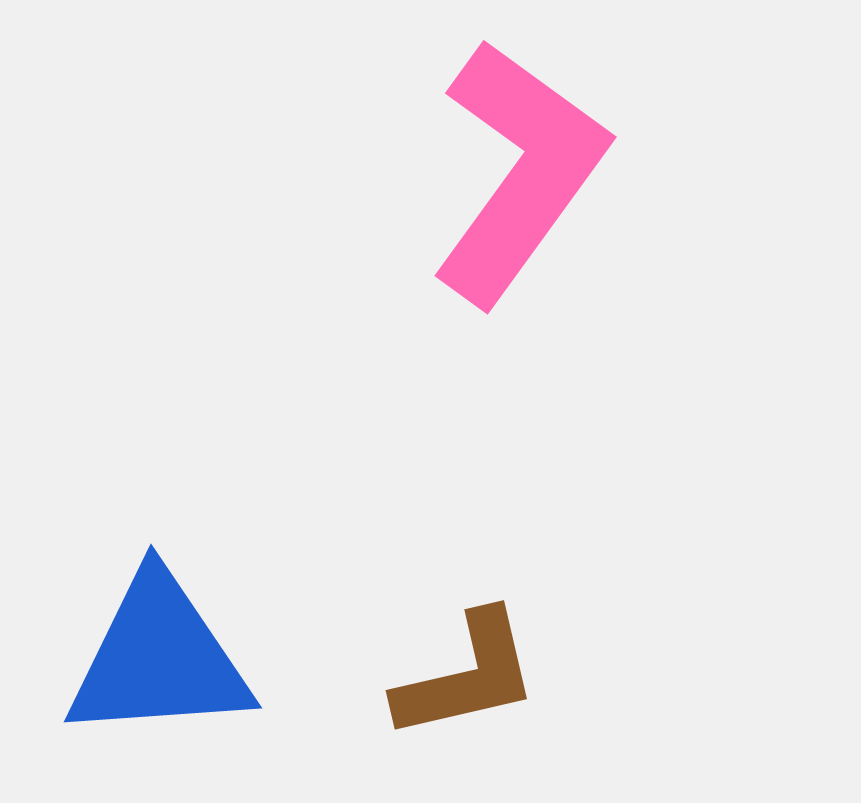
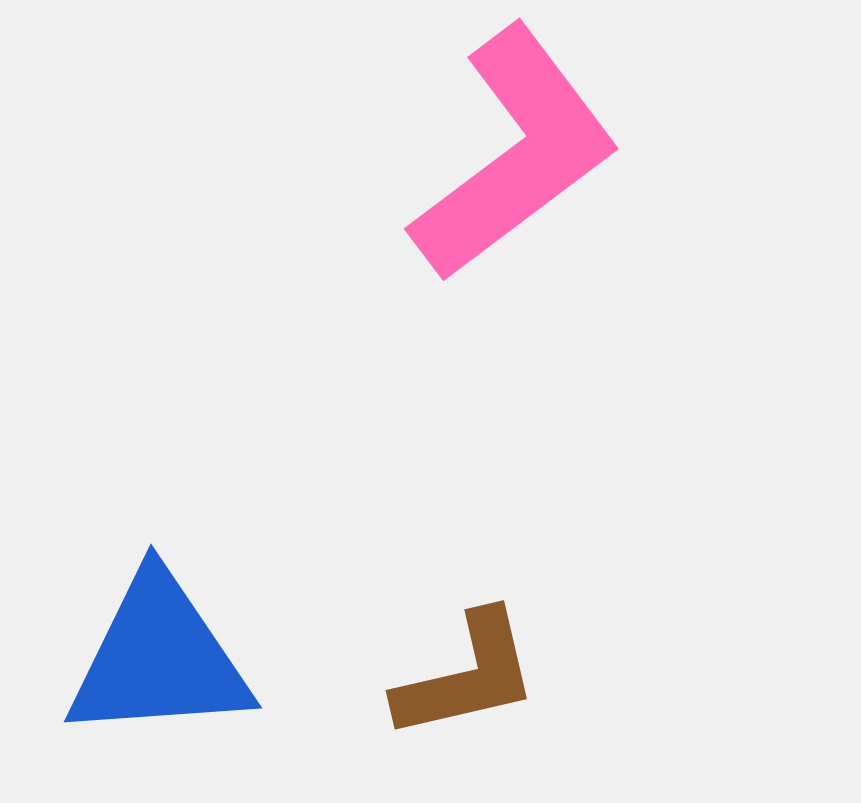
pink L-shape: moved 4 px left, 18 px up; rotated 17 degrees clockwise
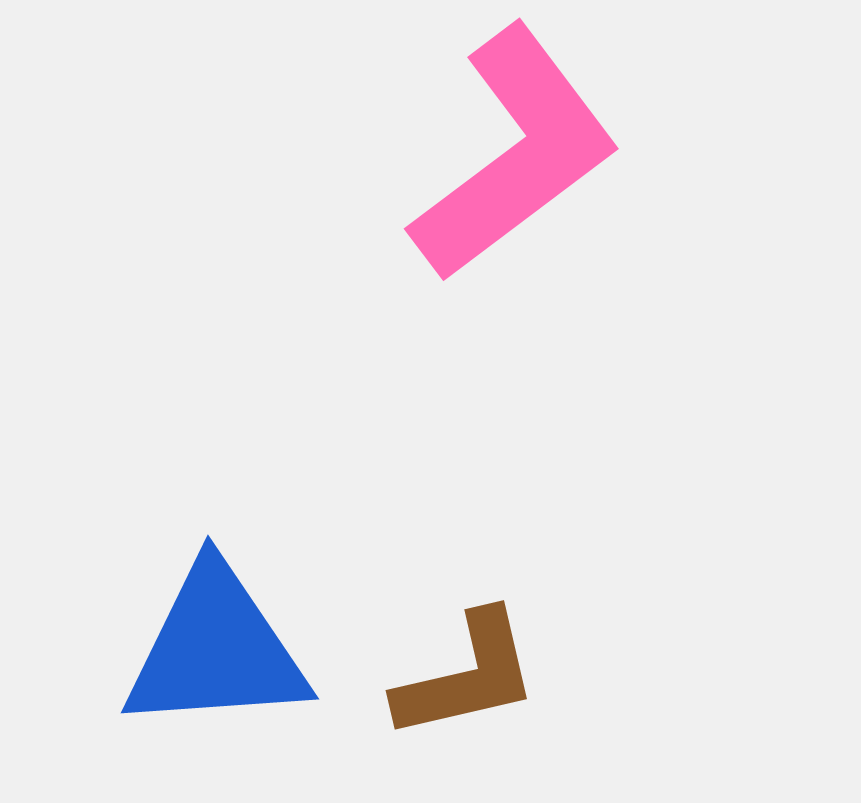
blue triangle: moved 57 px right, 9 px up
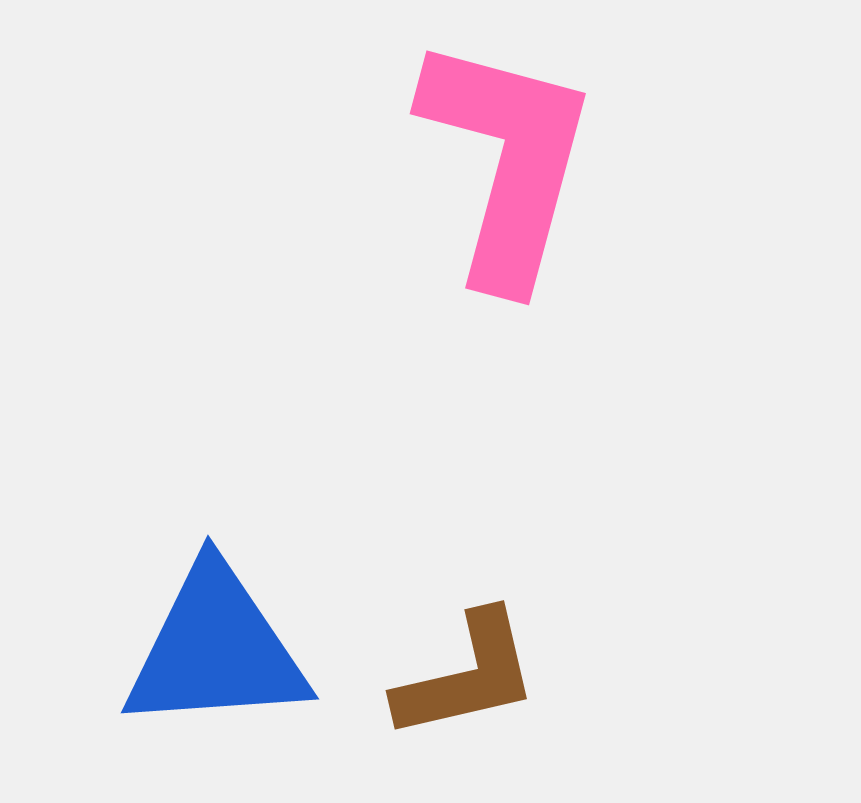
pink L-shape: moved 8 px left, 7 px down; rotated 38 degrees counterclockwise
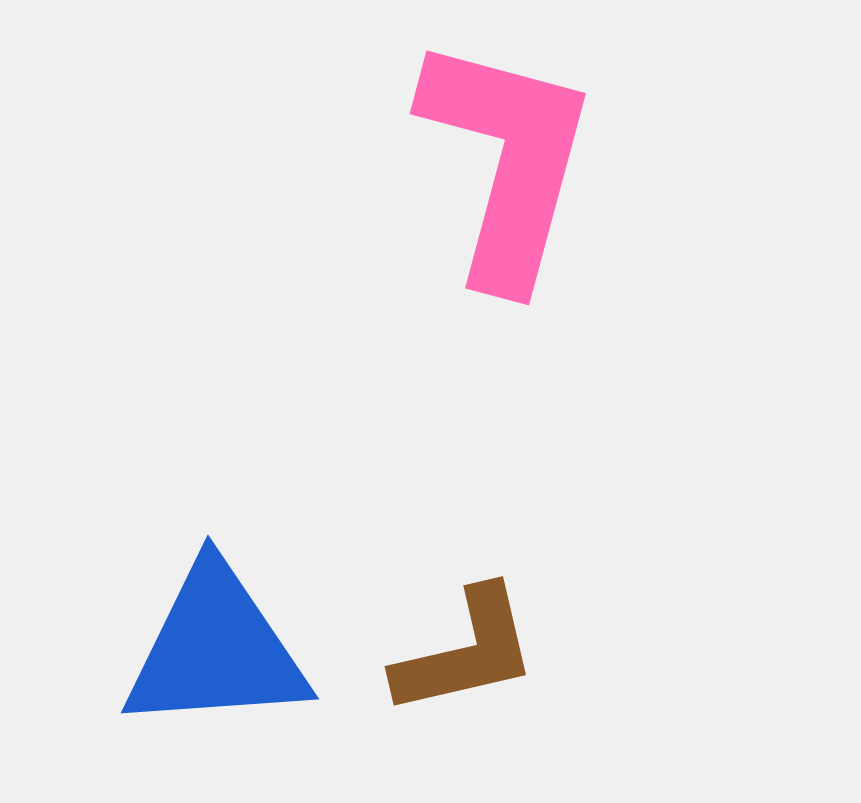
brown L-shape: moved 1 px left, 24 px up
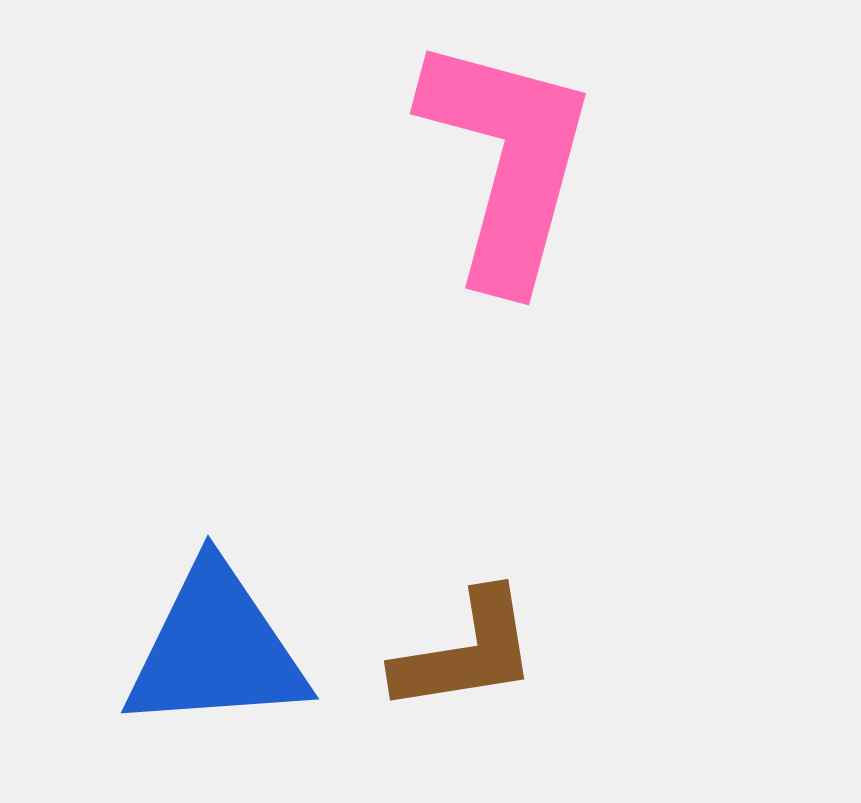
brown L-shape: rotated 4 degrees clockwise
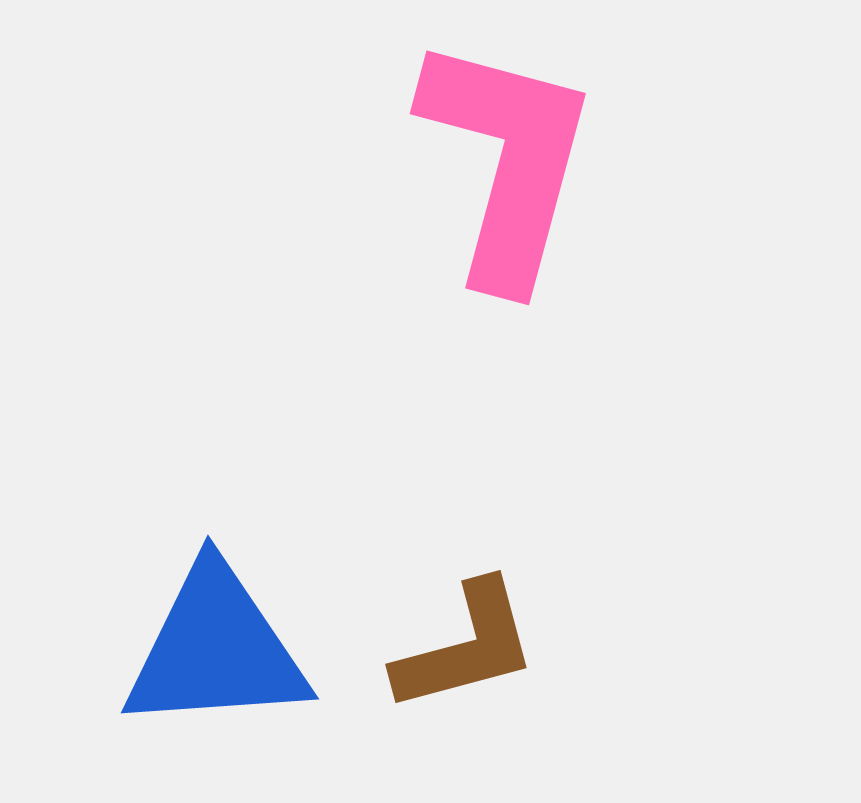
brown L-shape: moved 5 px up; rotated 6 degrees counterclockwise
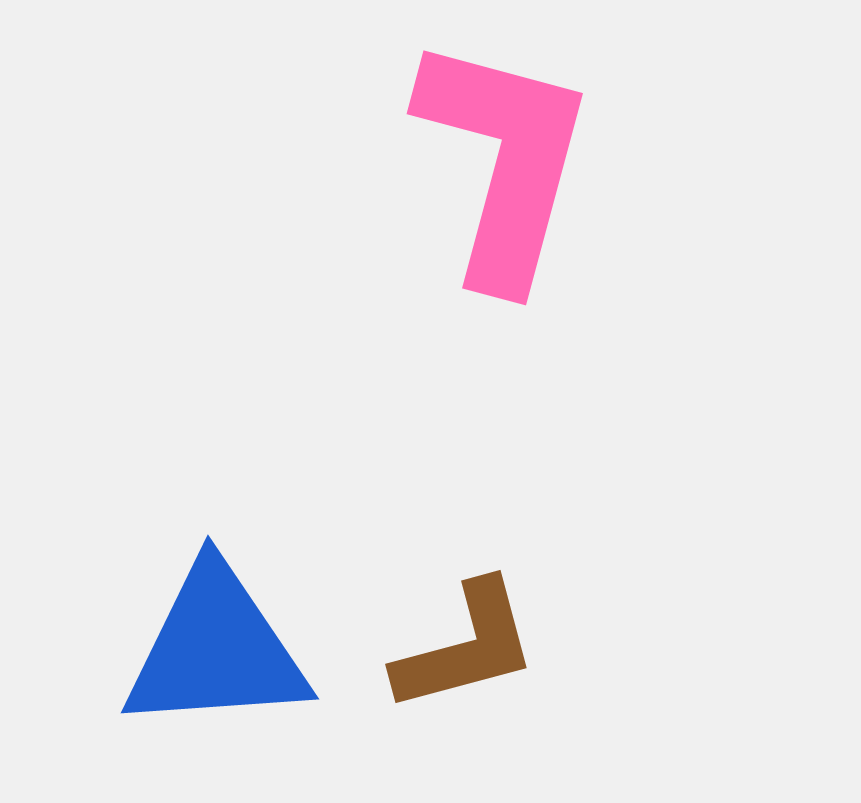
pink L-shape: moved 3 px left
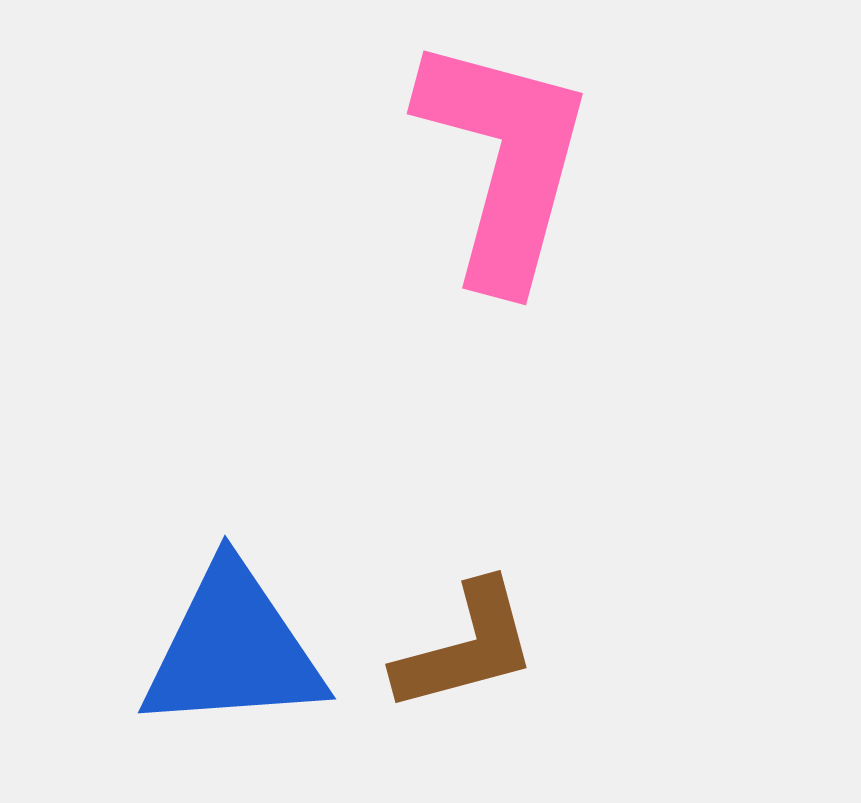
blue triangle: moved 17 px right
